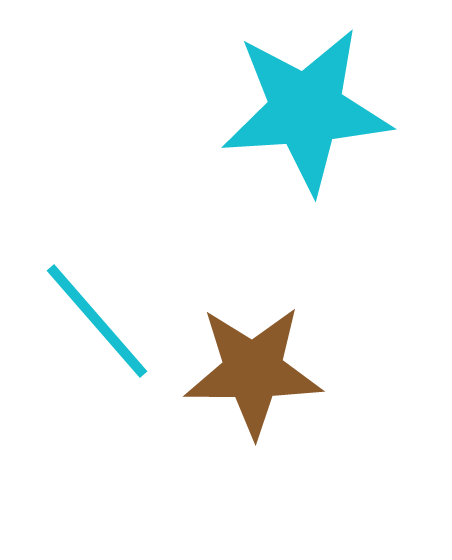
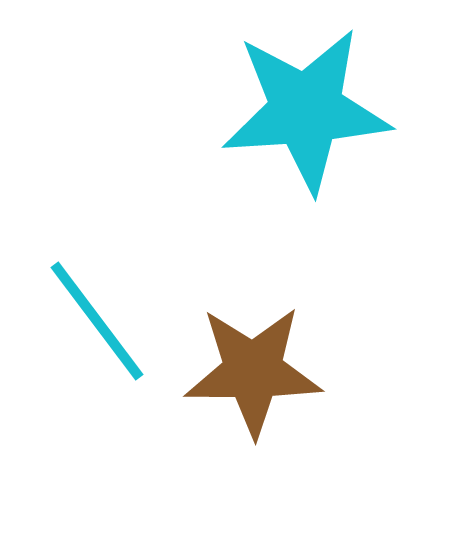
cyan line: rotated 4 degrees clockwise
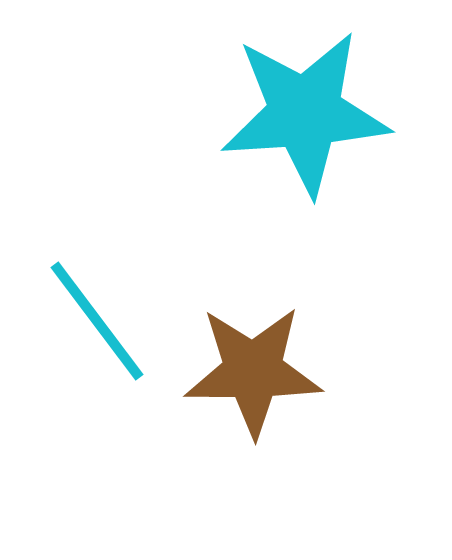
cyan star: moved 1 px left, 3 px down
